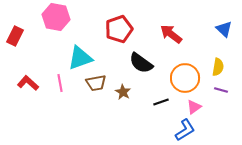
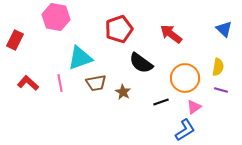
red rectangle: moved 4 px down
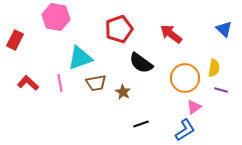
yellow semicircle: moved 4 px left, 1 px down
black line: moved 20 px left, 22 px down
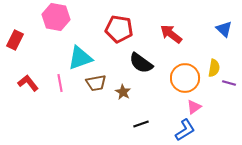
red pentagon: rotated 28 degrees clockwise
red L-shape: rotated 10 degrees clockwise
purple line: moved 8 px right, 7 px up
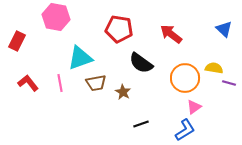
red rectangle: moved 2 px right, 1 px down
yellow semicircle: rotated 90 degrees counterclockwise
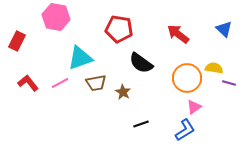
red arrow: moved 7 px right
orange circle: moved 2 px right
pink line: rotated 72 degrees clockwise
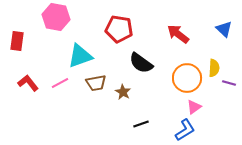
red rectangle: rotated 18 degrees counterclockwise
cyan triangle: moved 2 px up
yellow semicircle: rotated 84 degrees clockwise
